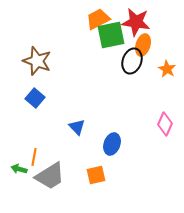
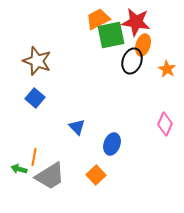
orange square: rotated 30 degrees counterclockwise
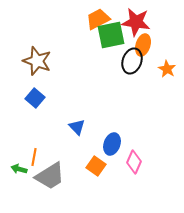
pink diamond: moved 31 px left, 38 px down
orange square: moved 9 px up; rotated 12 degrees counterclockwise
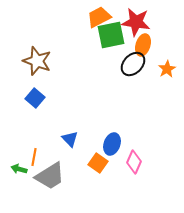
orange trapezoid: moved 1 px right, 2 px up
black ellipse: moved 1 px right, 3 px down; rotated 25 degrees clockwise
orange star: rotated 12 degrees clockwise
blue triangle: moved 7 px left, 12 px down
orange square: moved 2 px right, 3 px up
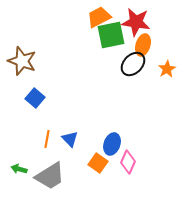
brown star: moved 15 px left
orange line: moved 13 px right, 18 px up
pink diamond: moved 6 px left
